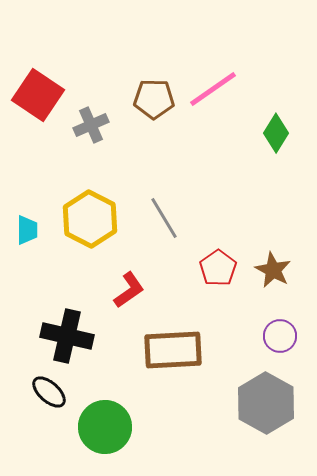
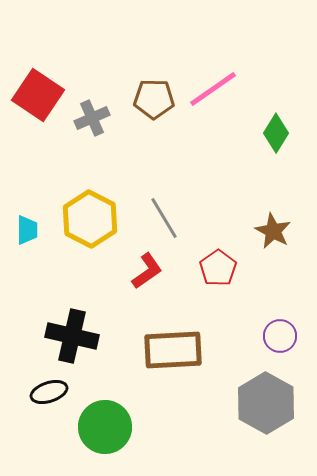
gray cross: moved 1 px right, 7 px up
brown star: moved 39 px up
red L-shape: moved 18 px right, 19 px up
black cross: moved 5 px right
black ellipse: rotated 60 degrees counterclockwise
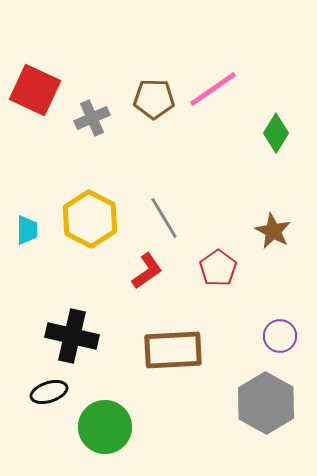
red square: moved 3 px left, 5 px up; rotated 9 degrees counterclockwise
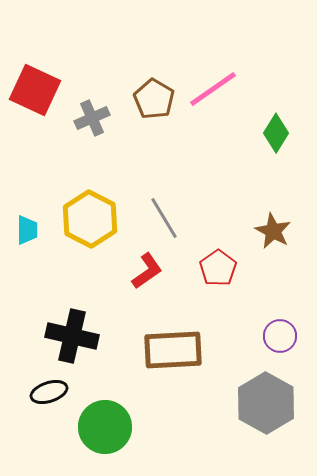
brown pentagon: rotated 30 degrees clockwise
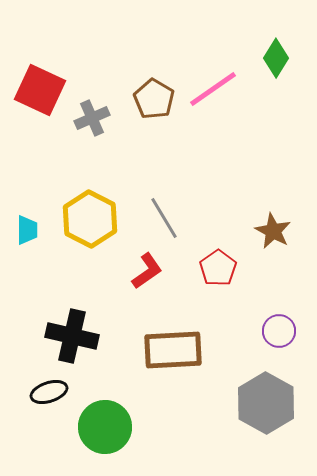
red square: moved 5 px right
green diamond: moved 75 px up
purple circle: moved 1 px left, 5 px up
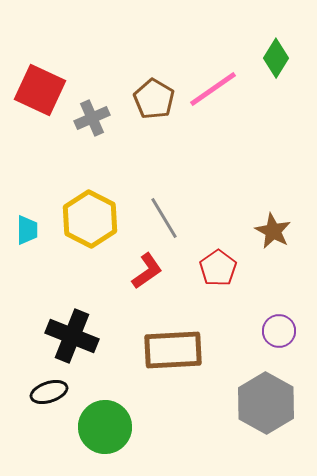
black cross: rotated 9 degrees clockwise
